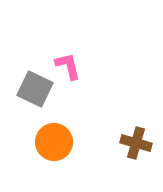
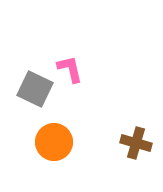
pink L-shape: moved 2 px right, 3 px down
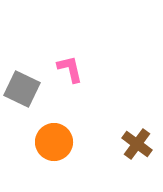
gray square: moved 13 px left
brown cross: moved 1 px right, 1 px down; rotated 20 degrees clockwise
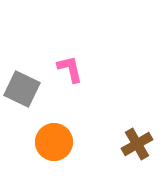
brown cross: rotated 24 degrees clockwise
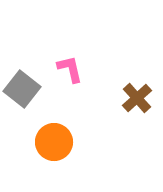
gray square: rotated 12 degrees clockwise
brown cross: moved 46 px up; rotated 12 degrees counterclockwise
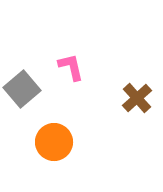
pink L-shape: moved 1 px right, 2 px up
gray square: rotated 12 degrees clockwise
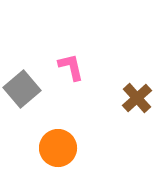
orange circle: moved 4 px right, 6 px down
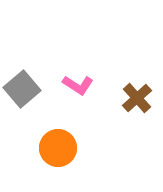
pink L-shape: moved 7 px right, 18 px down; rotated 136 degrees clockwise
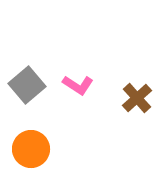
gray square: moved 5 px right, 4 px up
orange circle: moved 27 px left, 1 px down
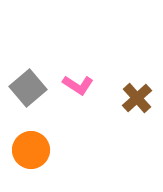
gray square: moved 1 px right, 3 px down
orange circle: moved 1 px down
